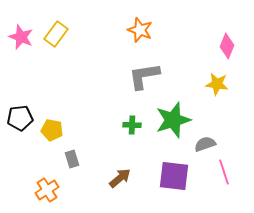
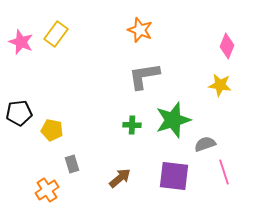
pink star: moved 5 px down
yellow star: moved 3 px right, 1 px down
black pentagon: moved 1 px left, 5 px up
gray rectangle: moved 5 px down
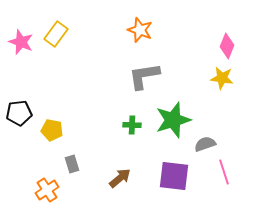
yellow star: moved 2 px right, 7 px up
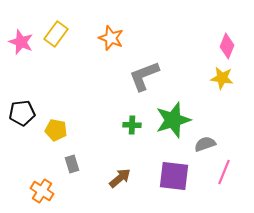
orange star: moved 29 px left, 8 px down
gray L-shape: rotated 12 degrees counterclockwise
black pentagon: moved 3 px right
yellow pentagon: moved 4 px right
pink line: rotated 40 degrees clockwise
orange cross: moved 5 px left, 1 px down; rotated 25 degrees counterclockwise
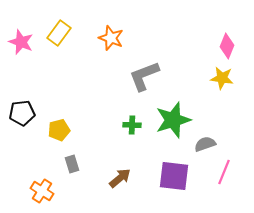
yellow rectangle: moved 3 px right, 1 px up
yellow pentagon: moved 3 px right; rotated 25 degrees counterclockwise
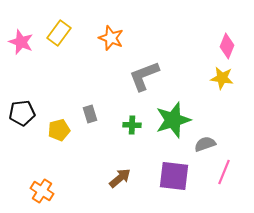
gray rectangle: moved 18 px right, 50 px up
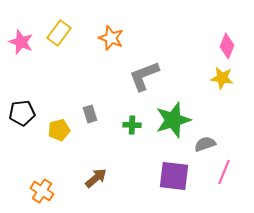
brown arrow: moved 24 px left
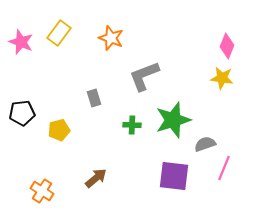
gray rectangle: moved 4 px right, 16 px up
pink line: moved 4 px up
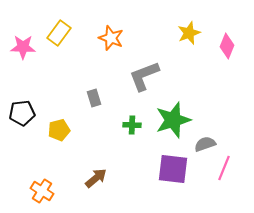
pink star: moved 2 px right, 5 px down; rotated 20 degrees counterclockwise
yellow star: moved 33 px left, 45 px up; rotated 30 degrees counterclockwise
purple square: moved 1 px left, 7 px up
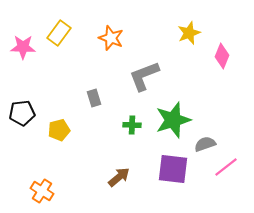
pink diamond: moved 5 px left, 10 px down
pink line: moved 2 px right, 1 px up; rotated 30 degrees clockwise
brown arrow: moved 23 px right, 1 px up
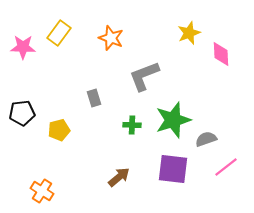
pink diamond: moved 1 px left, 2 px up; rotated 25 degrees counterclockwise
gray semicircle: moved 1 px right, 5 px up
